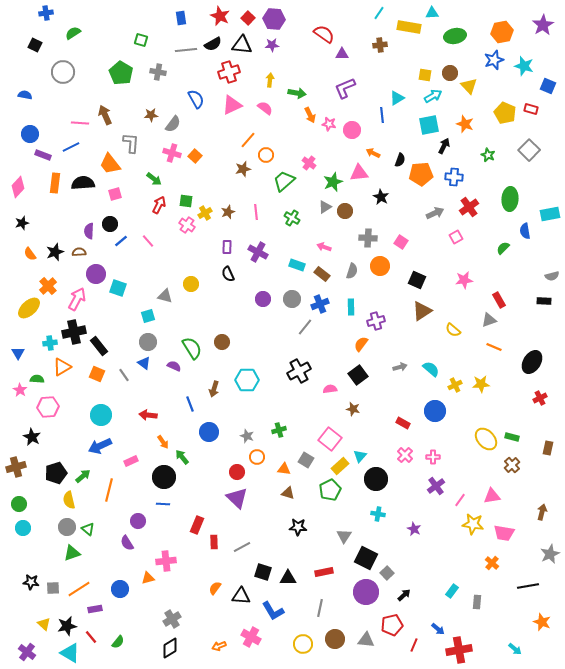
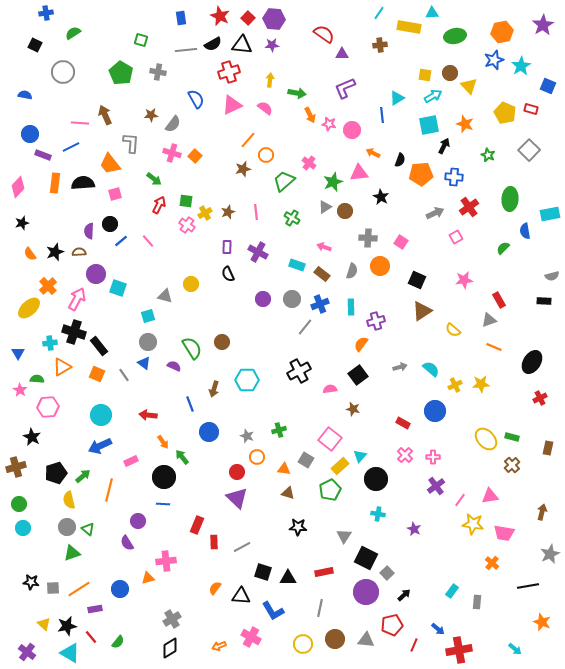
cyan star at (524, 66): moved 3 px left; rotated 24 degrees clockwise
black cross at (74, 332): rotated 30 degrees clockwise
pink triangle at (492, 496): moved 2 px left
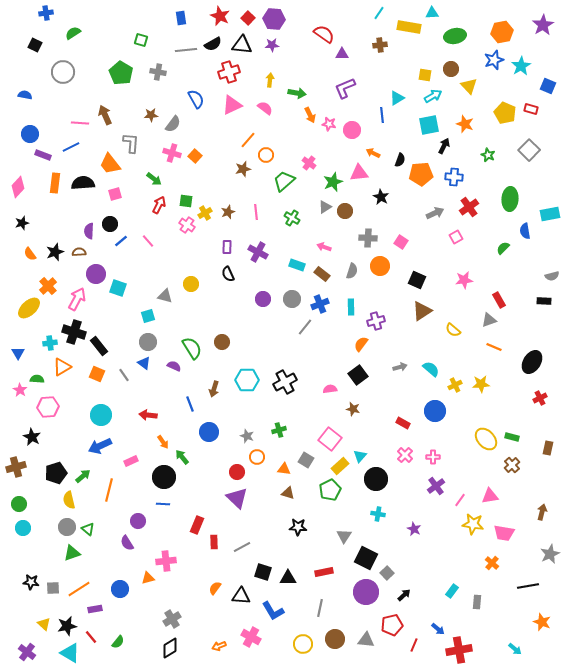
brown circle at (450, 73): moved 1 px right, 4 px up
black cross at (299, 371): moved 14 px left, 11 px down
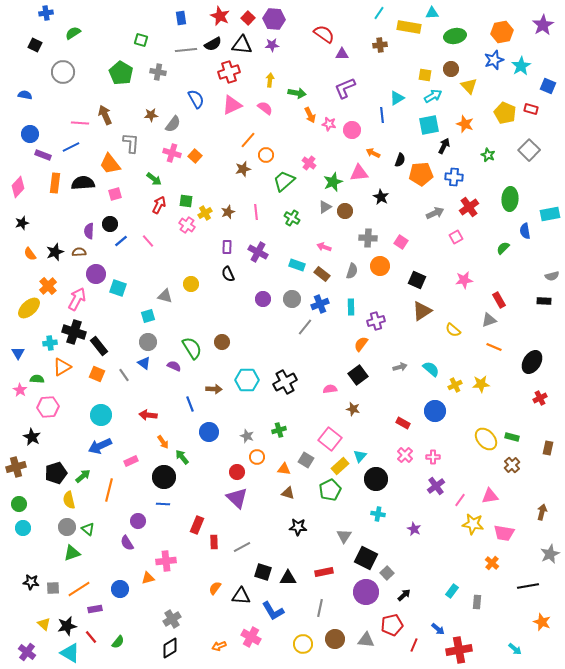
brown arrow at (214, 389): rotated 105 degrees counterclockwise
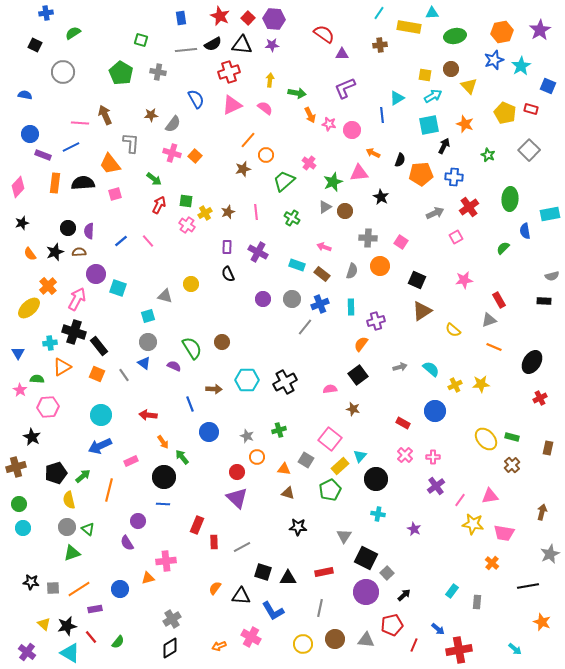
purple star at (543, 25): moved 3 px left, 5 px down
black circle at (110, 224): moved 42 px left, 4 px down
